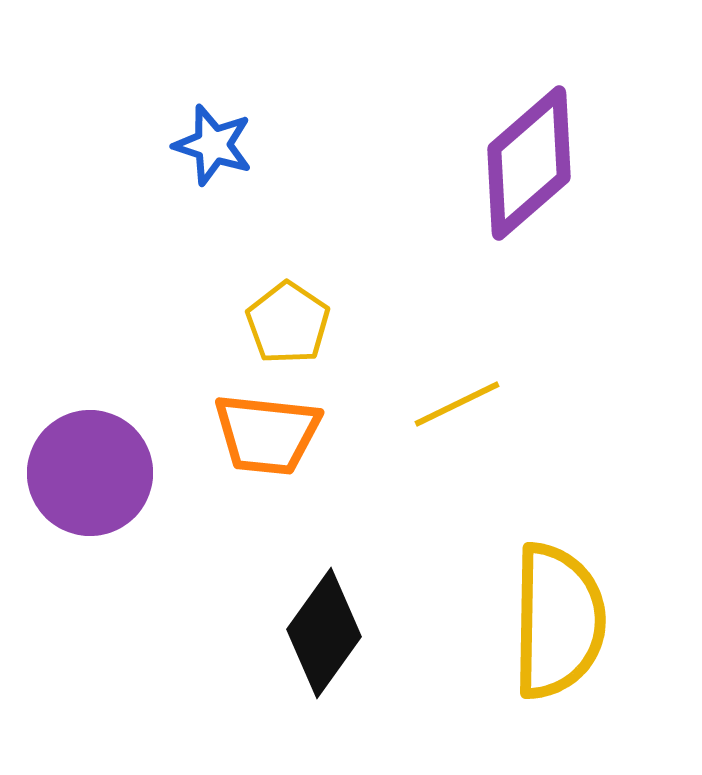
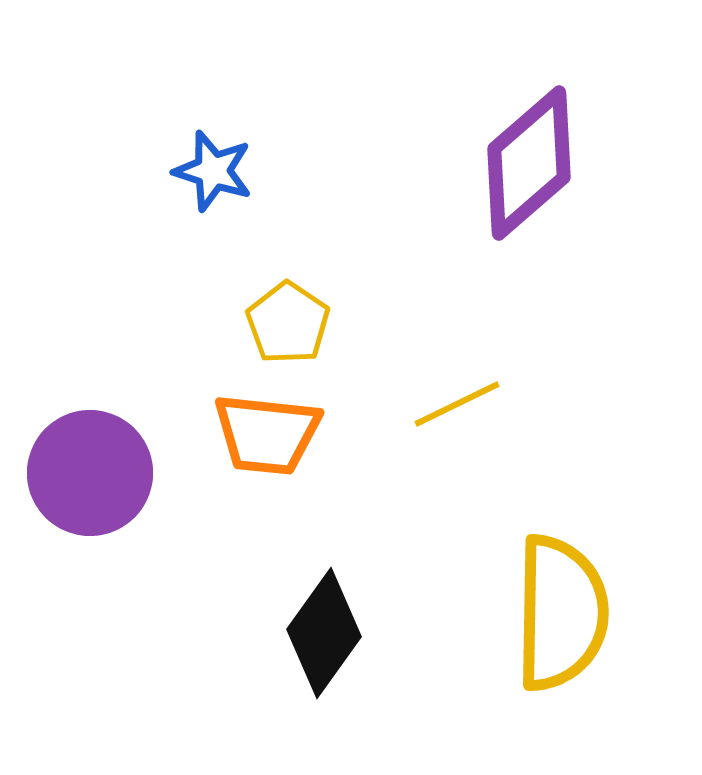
blue star: moved 26 px down
yellow semicircle: moved 3 px right, 8 px up
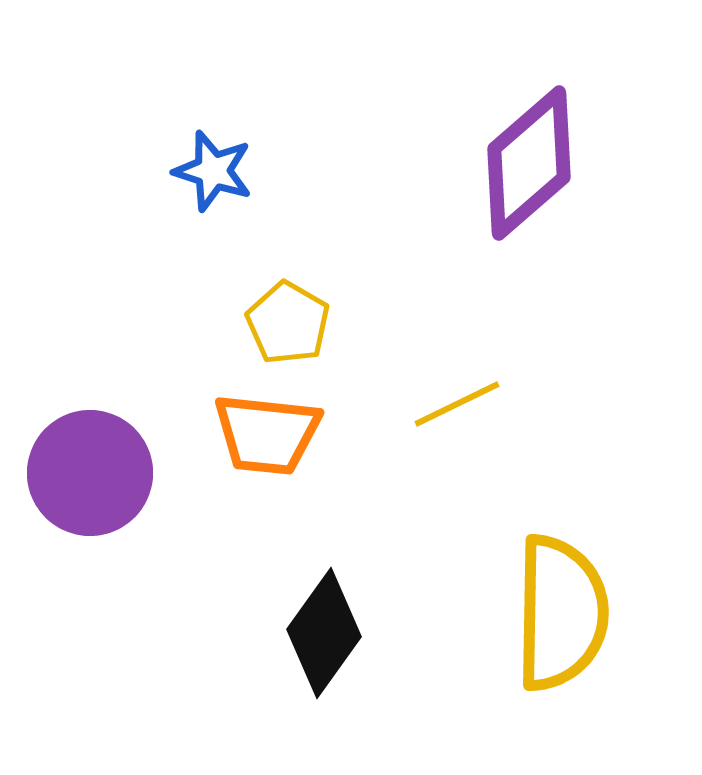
yellow pentagon: rotated 4 degrees counterclockwise
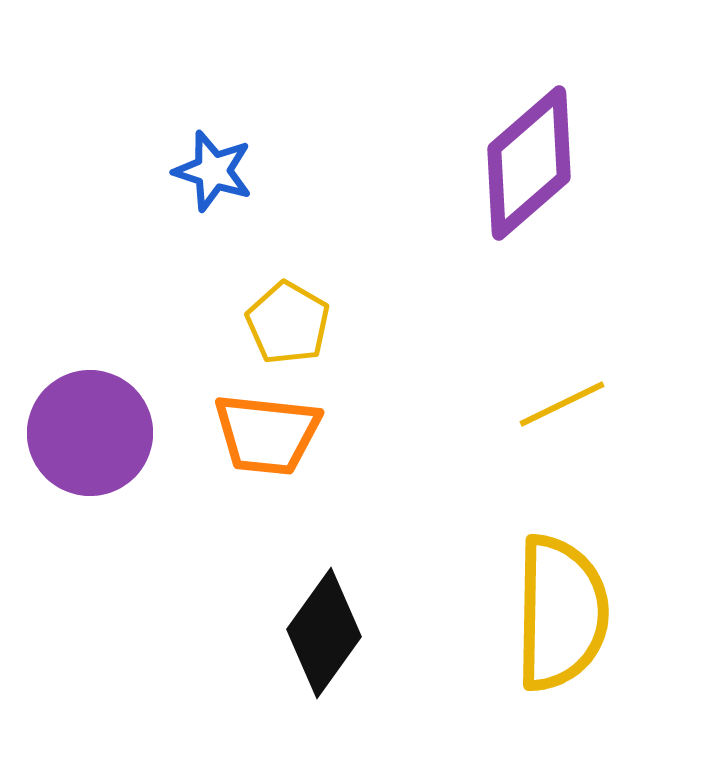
yellow line: moved 105 px right
purple circle: moved 40 px up
